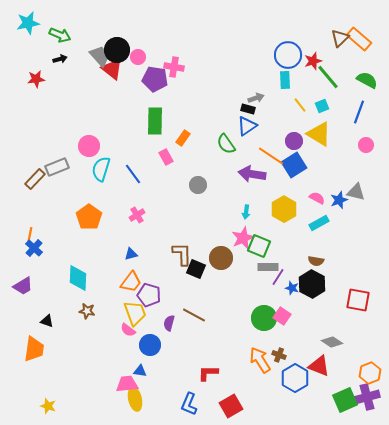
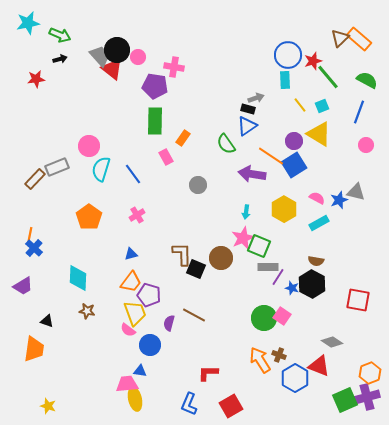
purple pentagon at (155, 79): moved 7 px down
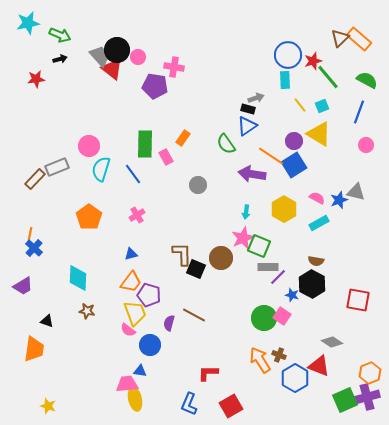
green rectangle at (155, 121): moved 10 px left, 23 px down
purple line at (278, 277): rotated 12 degrees clockwise
blue star at (292, 288): moved 7 px down
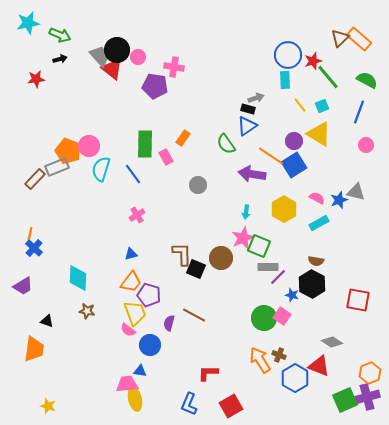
orange pentagon at (89, 217): moved 21 px left, 66 px up; rotated 15 degrees counterclockwise
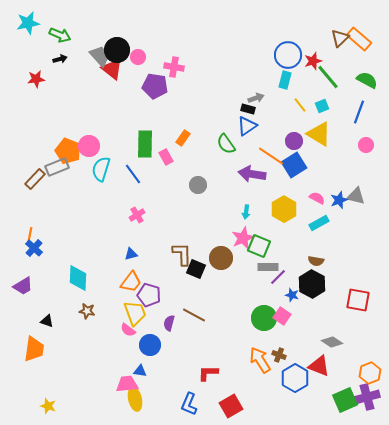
cyan rectangle at (285, 80): rotated 18 degrees clockwise
gray triangle at (356, 192): moved 4 px down
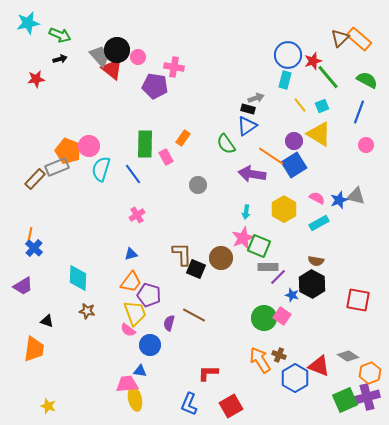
gray diamond at (332, 342): moved 16 px right, 14 px down
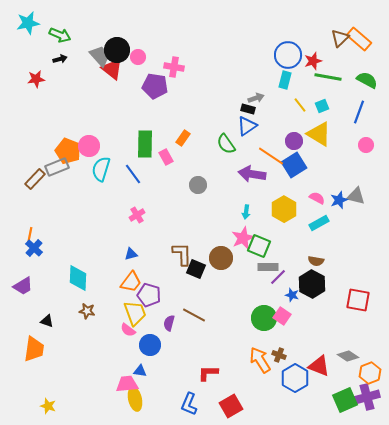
green line at (328, 77): rotated 40 degrees counterclockwise
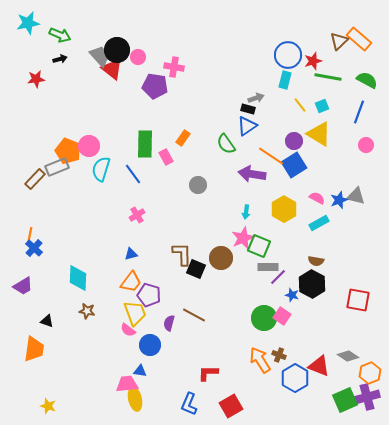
brown triangle at (340, 38): moved 1 px left, 3 px down
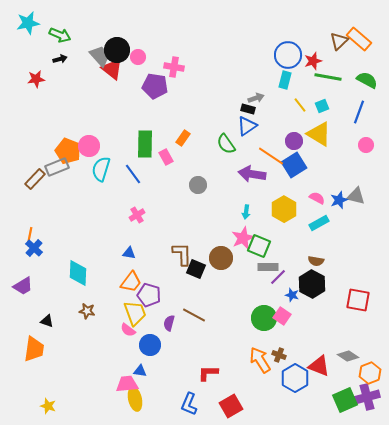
blue triangle at (131, 254): moved 2 px left, 1 px up; rotated 24 degrees clockwise
cyan diamond at (78, 278): moved 5 px up
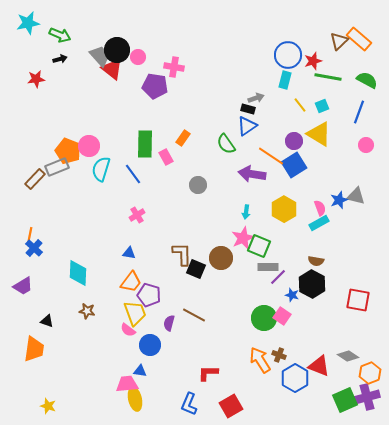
pink semicircle at (317, 198): moved 3 px right, 10 px down; rotated 42 degrees clockwise
